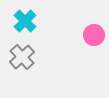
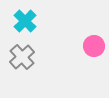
pink circle: moved 11 px down
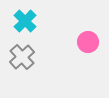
pink circle: moved 6 px left, 4 px up
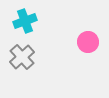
cyan cross: rotated 25 degrees clockwise
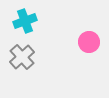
pink circle: moved 1 px right
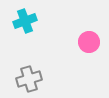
gray cross: moved 7 px right, 22 px down; rotated 25 degrees clockwise
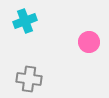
gray cross: rotated 25 degrees clockwise
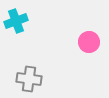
cyan cross: moved 9 px left
